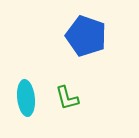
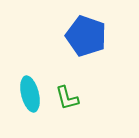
cyan ellipse: moved 4 px right, 4 px up; rotated 8 degrees counterclockwise
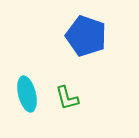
cyan ellipse: moved 3 px left
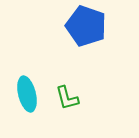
blue pentagon: moved 10 px up
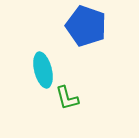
cyan ellipse: moved 16 px right, 24 px up
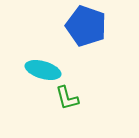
cyan ellipse: rotated 60 degrees counterclockwise
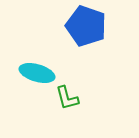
cyan ellipse: moved 6 px left, 3 px down
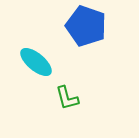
cyan ellipse: moved 1 px left, 11 px up; rotated 24 degrees clockwise
